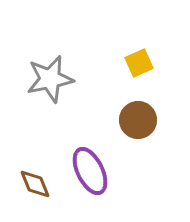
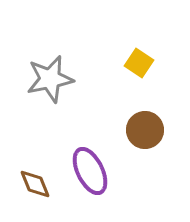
yellow square: rotated 32 degrees counterclockwise
brown circle: moved 7 px right, 10 px down
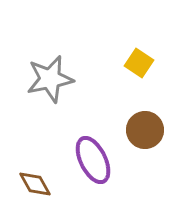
purple ellipse: moved 3 px right, 11 px up
brown diamond: rotated 8 degrees counterclockwise
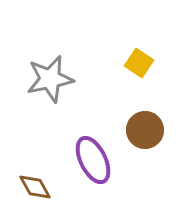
brown diamond: moved 3 px down
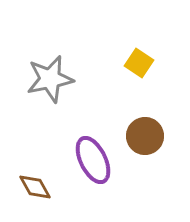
brown circle: moved 6 px down
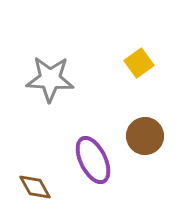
yellow square: rotated 20 degrees clockwise
gray star: rotated 15 degrees clockwise
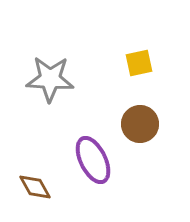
yellow square: rotated 24 degrees clockwise
brown circle: moved 5 px left, 12 px up
